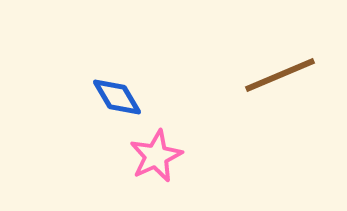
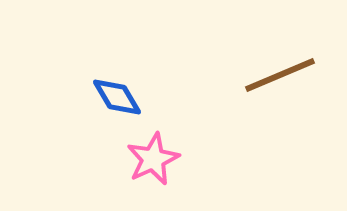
pink star: moved 3 px left, 3 px down
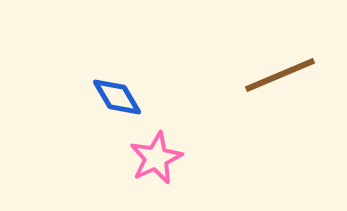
pink star: moved 3 px right, 1 px up
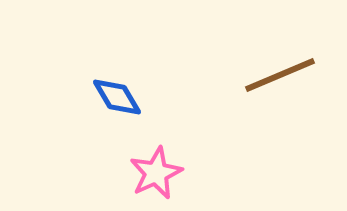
pink star: moved 15 px down
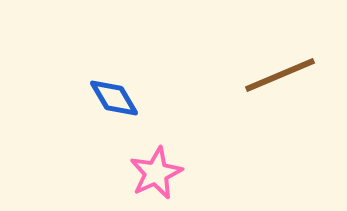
blue diamond: moved 3 px left, 1 px down
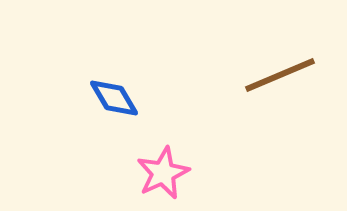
pink star: moved 7 px right
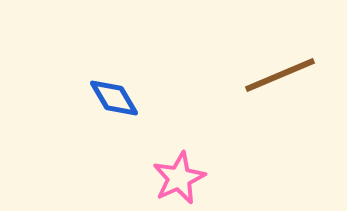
pink star: moved 16 px right, 5 px down
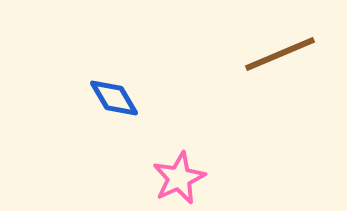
brown line: moved 21 px up
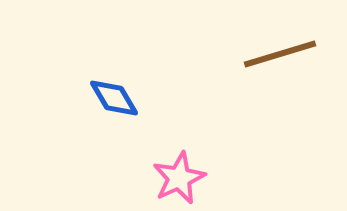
brown line: rotated 6 degrees clockwise
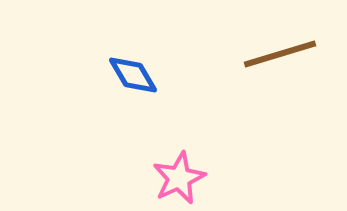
blue diamond: moved 19 px right, 23 px up
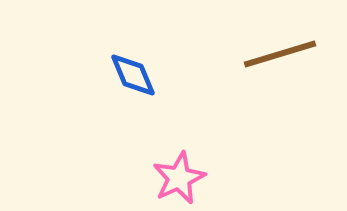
blue diamond: rotated 8 degrees clockwise
